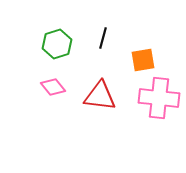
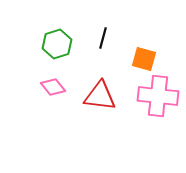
orange square: moved 1 px right, 1 px up; rotated 25 degrees clockwise
pink cross: moved 1 px left, 2 px up
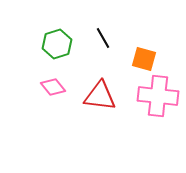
black line: rotated 45 degrees counterclockwise
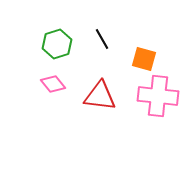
black line: moved 1 px left, 1 px down
pink diamond: moved 3 px up
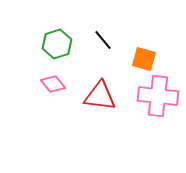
black line: moved 1 px right, 1 px down; rotated 10 degrees counterclockwise
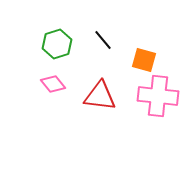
orange square: moved 1 px down
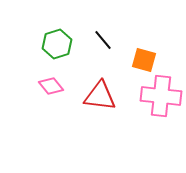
pink diamond: moved 2 px left, 2 px down
pink cross: moved 3 px right
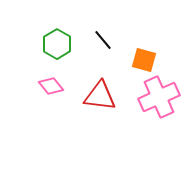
green hexagon: rotated 12 degrees counterclockwise
pink cross: moved 2 px left, 1 px down; rotated 30 degrees counterclockwise
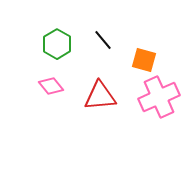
red triangle: rotated 12 degrees counterclockwise
